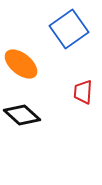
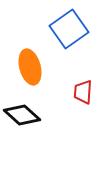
orange ellipse: moved 9 px right, 3 px down; rotated 36 degrees clockwise
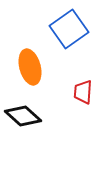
black diamond: moved 1 px right, 1 px down
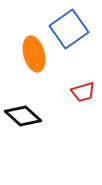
orange ellipse: moved 4 px right, 13 px up
red trapezoid: rotated 110 degrees counterclockwise
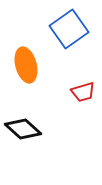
orange ellipse: moved 8 px left, 11 px down
black diamond: moved 13 px down
